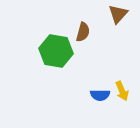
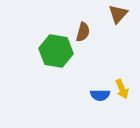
yellow arrow: moved 2 px up
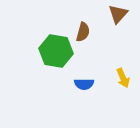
yellow arrow: moved 1 px right, 11 px up
blue semicircle: moved 16 px left, 11 px up
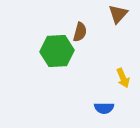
brown semicircle: moved 3 px left
green hexagon: moved 1 px right; rotated 12 degrees counterclockwise
blue semicircle: moved 20 px right, 24 px down
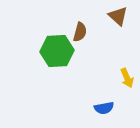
brown triangle: moved 2 px down; rotated 30 degrees counterclockwise
yellow arrow: moved 4 px right
blue semicircle: rotated 12 degrees counterclockwise
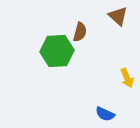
blue semicircle: moved 1 px right, 6 px down; rotated 36 degrees clockwise
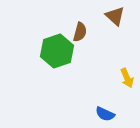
brown triangle: moved 3 px left
green hexagon: rotated 16 degrees counterclockwise
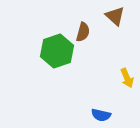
brown semicircle: moved 3 px right
blue semicircle: moved 4 px left, 1 px down; rotated 12 degrees counterclockwise
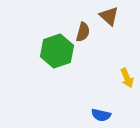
brown triangle: moved 6 px left
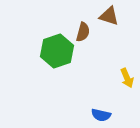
brown triangle: rotated 25 degrees counterclockwise
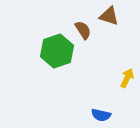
brown semicircle: moved 2 px up; rotated 48 degrees counterclockwise
yellow arrow: rotated 132 degrees counterclockwise
